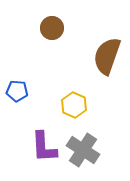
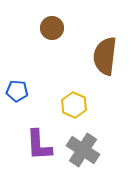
brown semicircle: moved 2 px left; rotated 12 degrees counterclockwise
purple L-shape: moved 5 px left, 2 px up
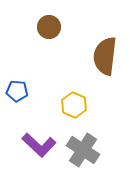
brown circle: moved 3 px left, 1 px up
purple L-shape: rotated 44 degrees counterclockwise
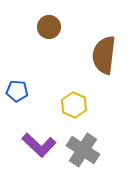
brown semicircle: moved 1 px left, 1 px up
